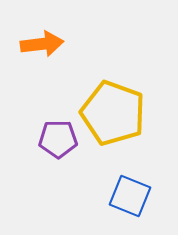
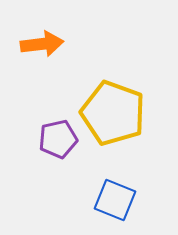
purple pentagon: rotated 12 degrees counterclockwise
blue square: moved 15 px left, 4 px down
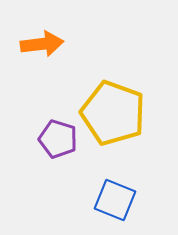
purple pentagon: rotated 30 degrees clockwise
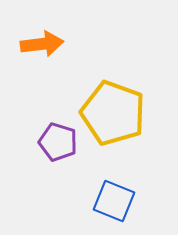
purple pentagon: moved 3 px down
blue square: moved 1 px left, 1 px down
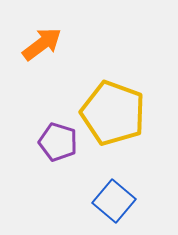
orange arrow: rotated 30 degrees counterclockwise
blue square: rotated 18 degrees clockwise
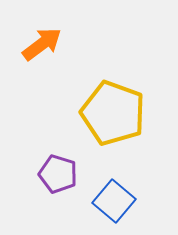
purple pentagon: moved 32 px down
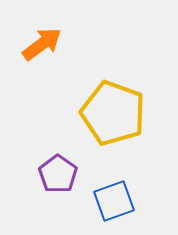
purple pentagon: rotated 18 degrees clockwise
blue square: rotated 30 degrees clockwise
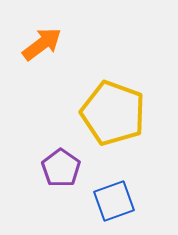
purple pentagon: moved 3 px right, 6 px up
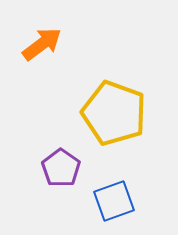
yellow pentagon: moved 1 px right
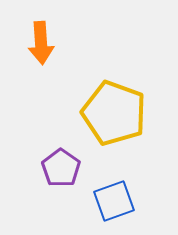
orange arrow: moved 1 px left, 1 px up; rotated 123 degrees clockwise
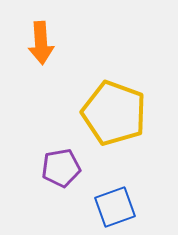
purple pentagon: rotated 27 degrees clockwise
blue square: moved 1 px right, 6 px down
